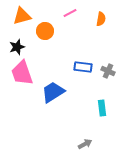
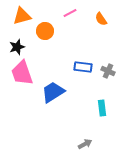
orange semicircle: rotated 136 degrees clockwise
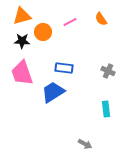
pink line: moved 9 px down
orange circle: moved 2 px left, 1 px down
black star: moved 5 px right, 6 px up; rotated 21 degrees clockwise
blue rectangle: moved 19 px left, 1 px down
cyan rectangle: moved 4 px right, 1 px down
gray arrow: rotated 56 degrees clockwise
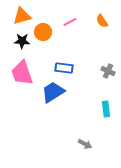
orange semicircle: moved 1 px right, 2 px down
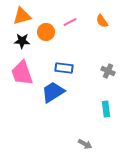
orange circle: moved 3 px right
